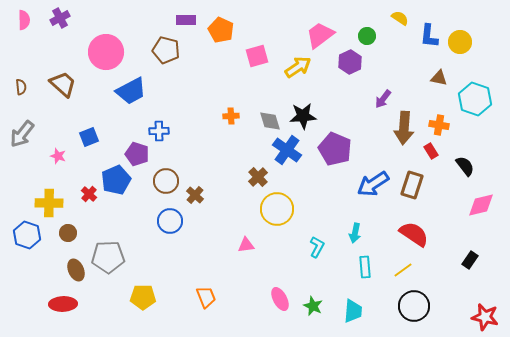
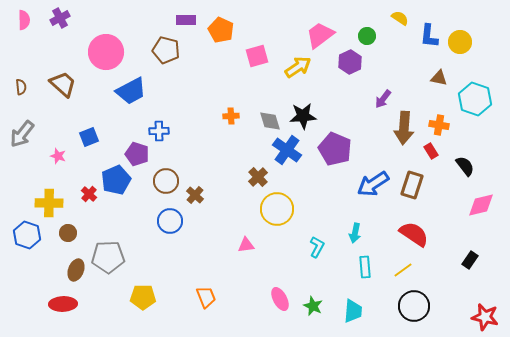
brown ellipse at (76, 270): rotated 45 degrees clockwise
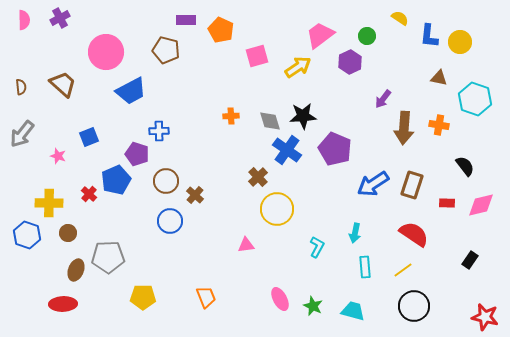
red rectangle at (431, 151): moved 16 px right, 52 px down; rotated 56 degrees counterclockwise
cyan trapezoid at (353, 311): rotated 80 degrees counterclockwise
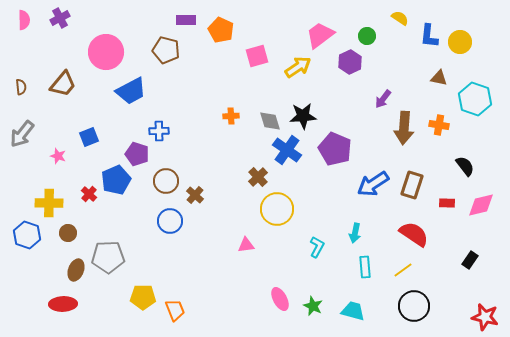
brown trapezoid at (63, 84): rotated 88 degrees clockwise
orange trapezoid at (206, 297): moved 31 px left, 13 px down
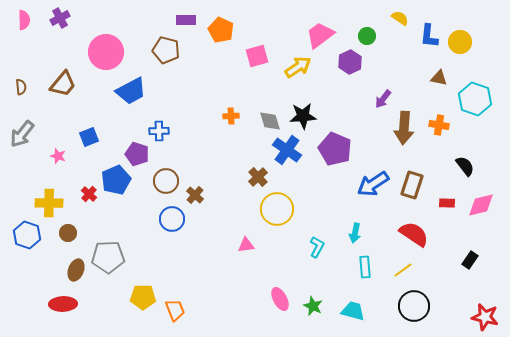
blue circle at (170, 221): moved 2 px right, 2 px up
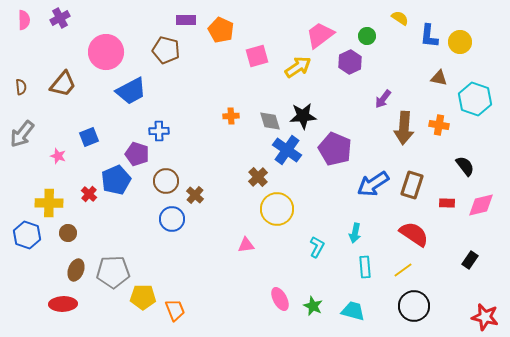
gray pentagon at (108, 257): moved 5 px right, 15 px down
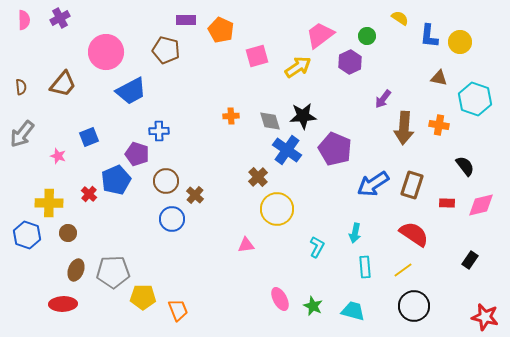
orange trapezoid at (175, 310): moved 3 px right
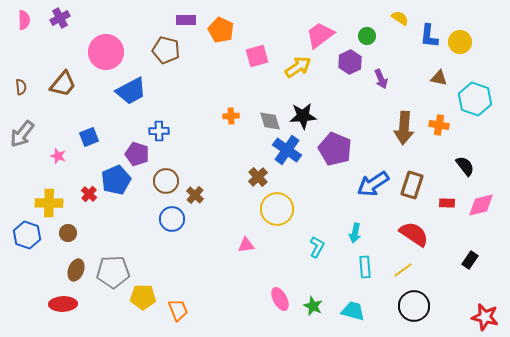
purple arrow at (383, 99): moved 2 px left, 20 px up; rotated 60 degrees counterclockwise
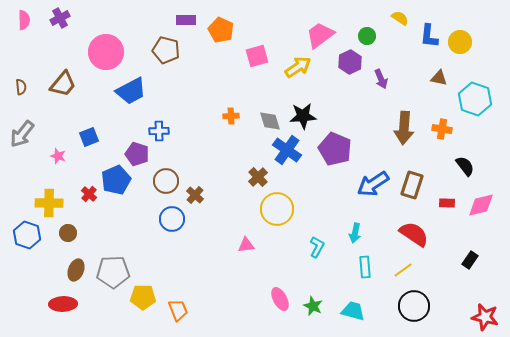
orange cross at (439, 125): moved 3 px right, 4 px down
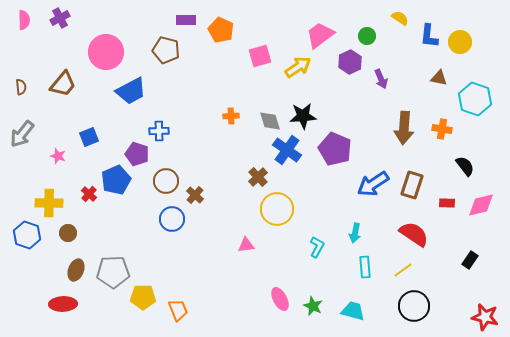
pink square at (257, 56): moved 3 px right
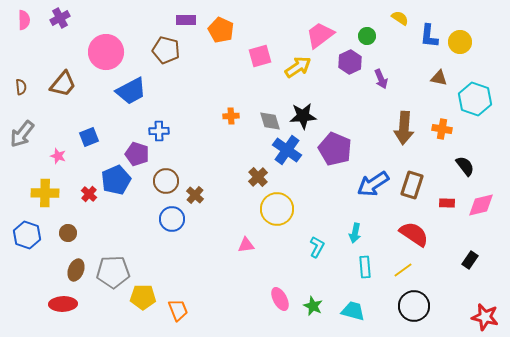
yellow cross at (49, 203): moved 4 px left, 10 px up
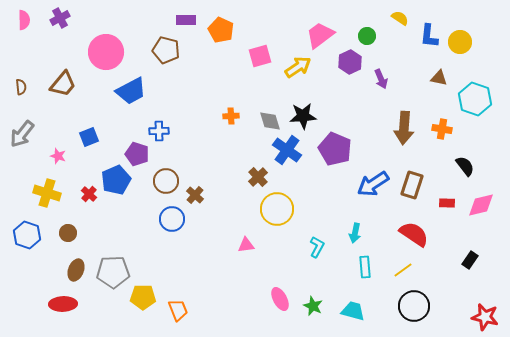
yellow cross at (45, 193): moved 2 px right; rotated 16 degrees clockwise
